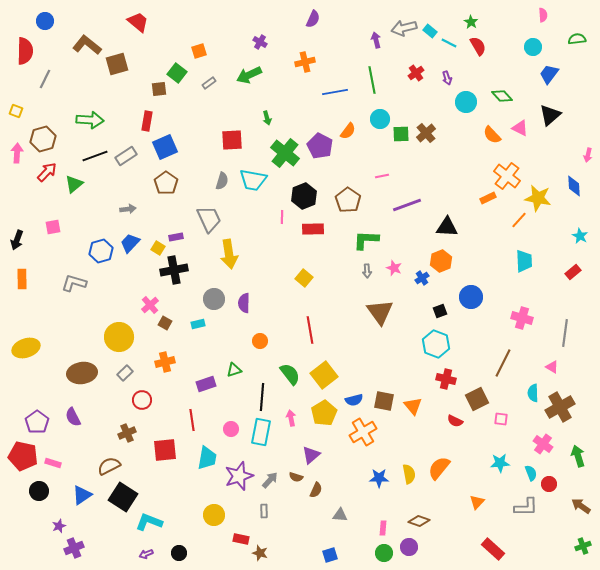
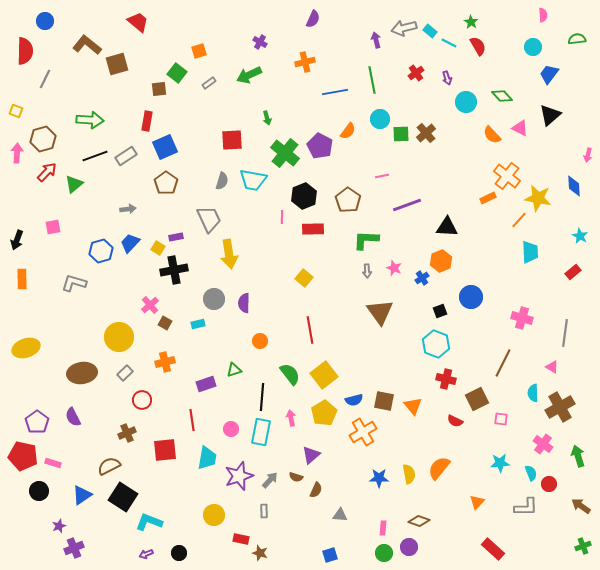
cyan trapezoid at (524, 261): moved 6 px right, 9 px up
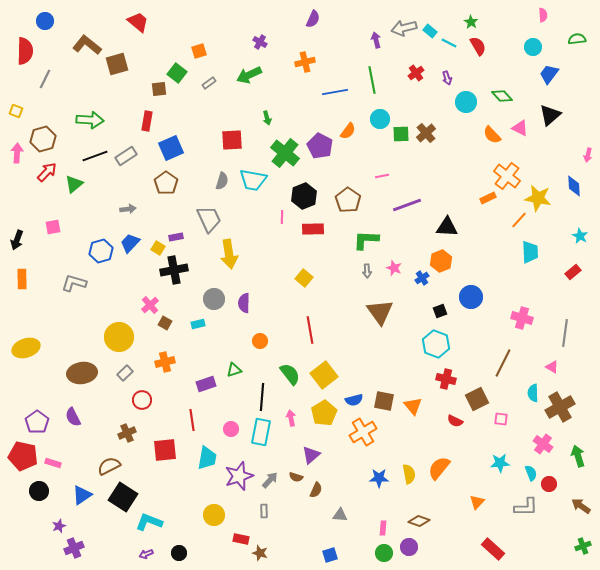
blue square at (165, 147): moved 6 px right, 1 px down
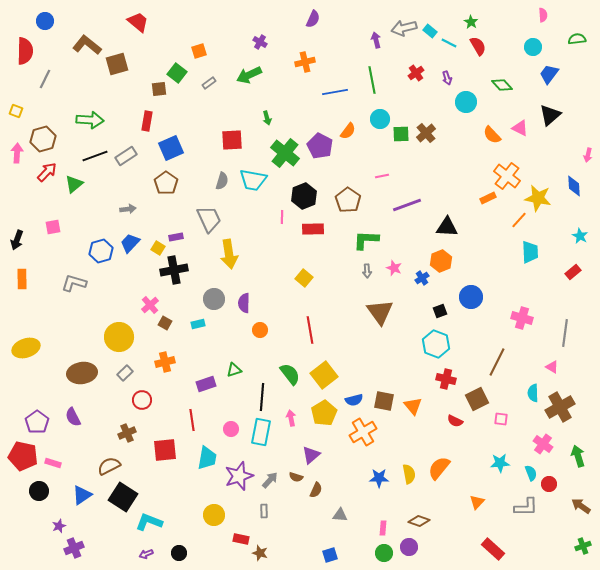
green diamond at (502, 96): moved 11 px up
orange circle at (260, 341): moved 11 px up
brown line at (503, 363): moved 6 px left, 1 px up
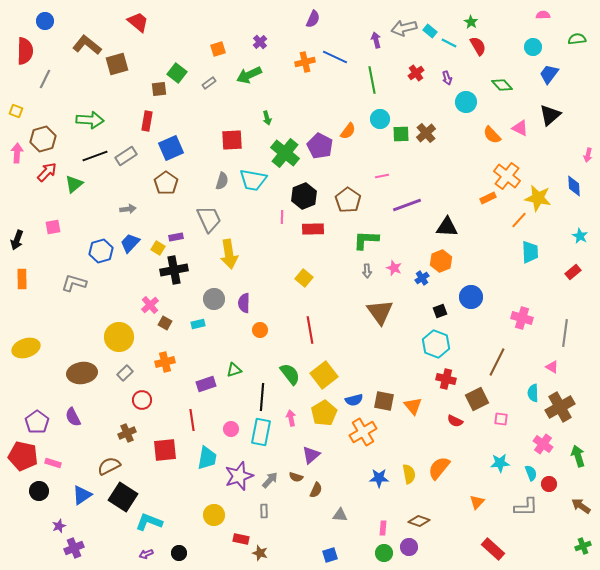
pink semicircle at (543, 15): rotated 88 degrees counterclockwise
purple cross at (260, 42): rotated 16 degrees clockwise
orange square at (199, 51): moved 19 px right, 2 px up
blue line at (335, 92): moved 35 px up; rotated 35 degrees clockwise
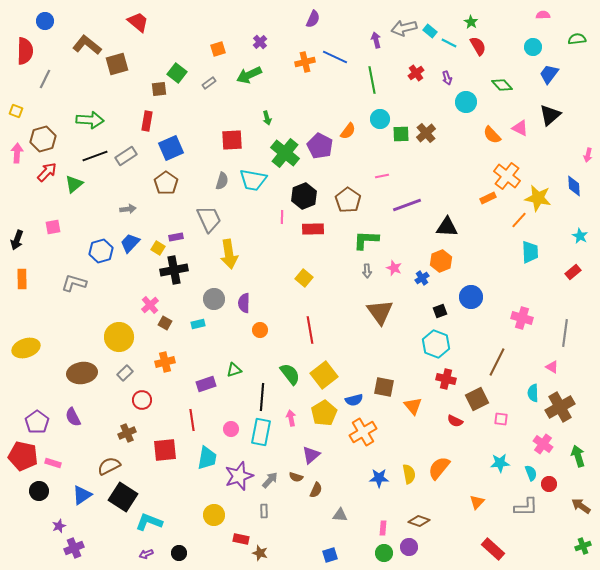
brown square at (384, 401): moved 14 px up
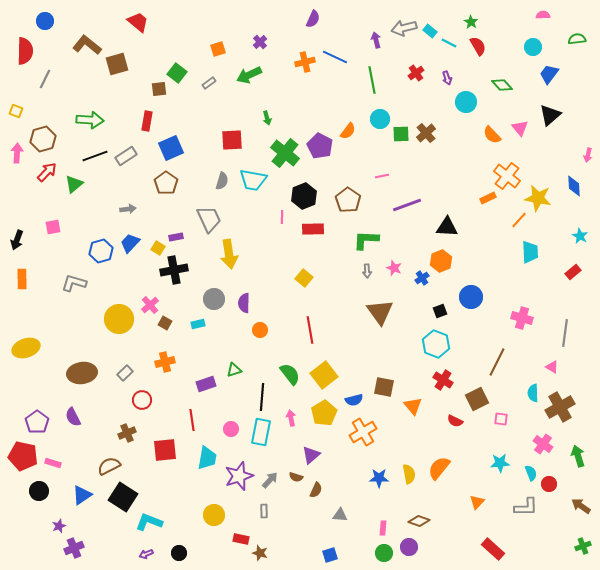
pink triangle at (520, 128): rotated 24 degrees clockwise
yellow circle at (119, 337): moved 18 px up
red cross at (446, 379): moved 3 px left, 1 px down; rotated 18 degrees clockwise
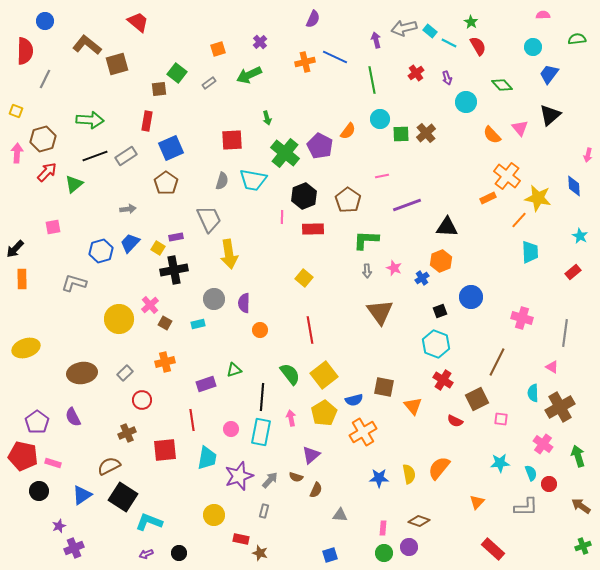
black arrow at (17, 240): moved 2 px left, 9 px down; rotated 24 degrees clockwise
gray rectangle at (264, 511): rotated 16 degrees clockwise
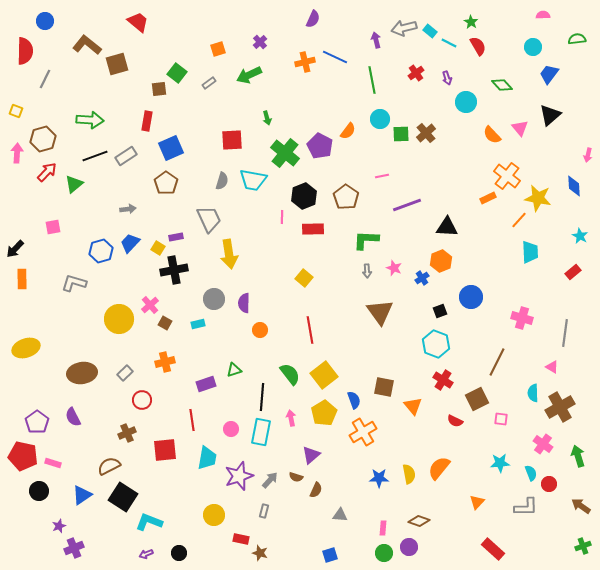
brown pentagon at (348, 200): moved 2 px left, 3 px up
blue semicircle at (354, 400): rotated 96 degrees counterclockwise
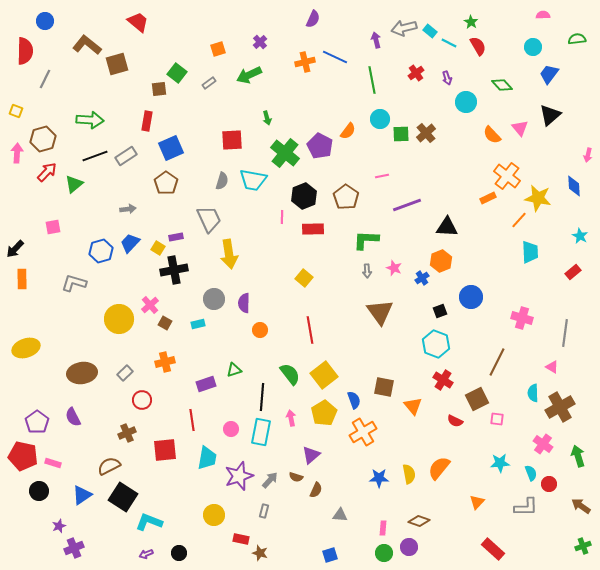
pink square at (501, 419): moved 4 px left
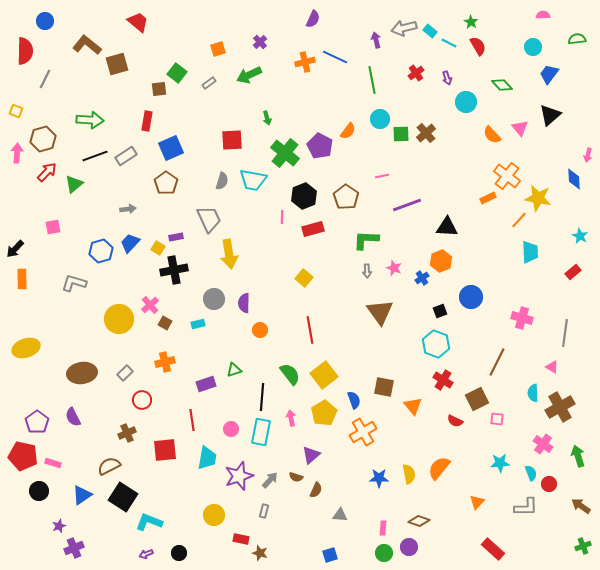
blue diamond at (574, 186): moved 7 px up
red rectangle at (313, 229): rotated 15 degrees counterclockwise
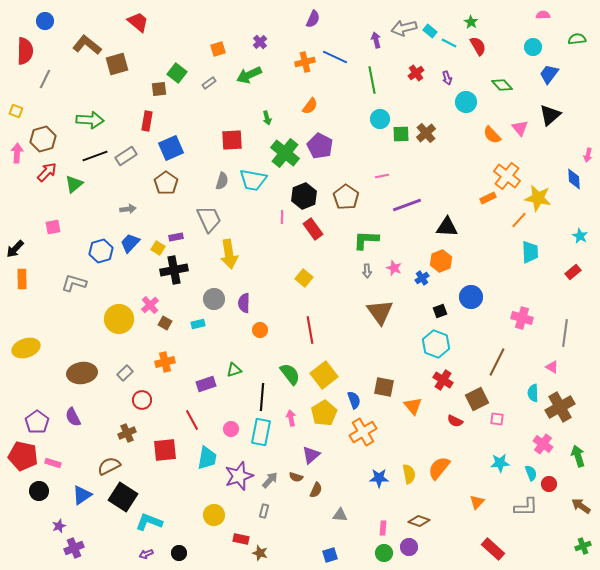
orange semicircle at (348, 131): moved 38 px left, 25 px up
red rectangle at (313, 229): rotated 70 degrees clockwise
red line at (192, 420): rotated 20 degrees counterclockwise
